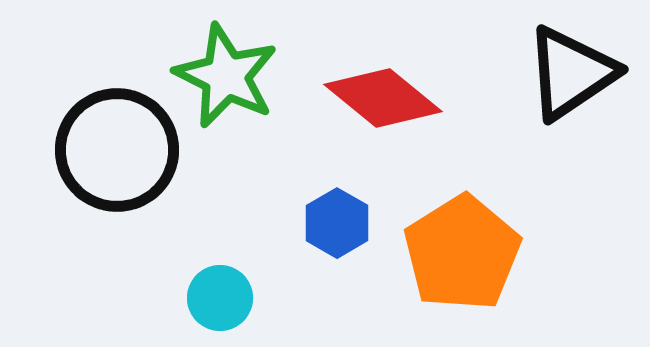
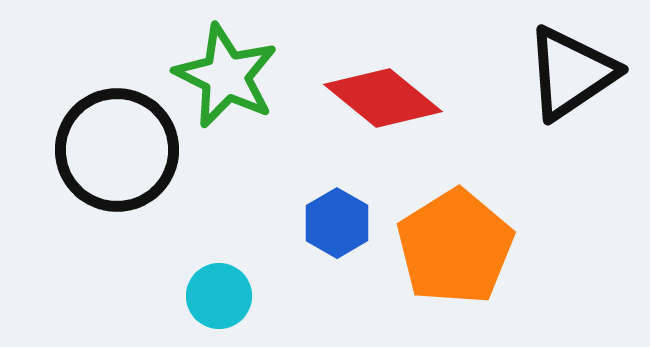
orange pentagon: moved 7 px left, 6 px up
cyan circle: moved 1 px left, 2 px up
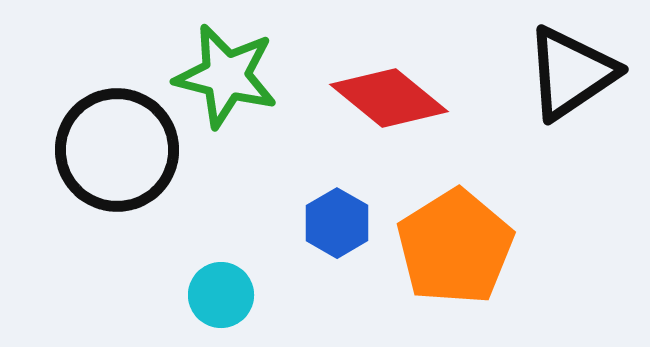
green star: rotated 12 degrees counterclockwise
red diamond: moved 6 px right
cyan circle: moved 2 px right, 1 px up
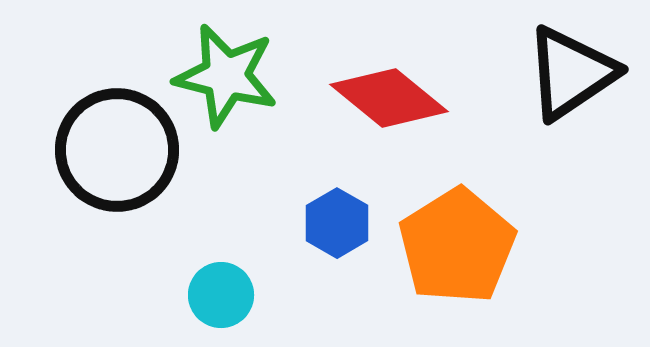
orange pentagon: moved 2 px right, 1 px up
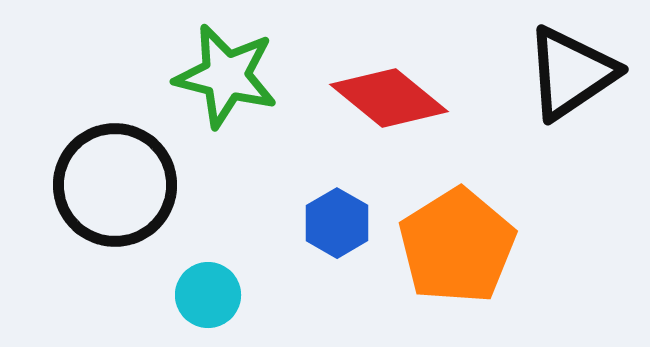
black circle: moved 2 px left, 35 px down
cyan circle: moved 13 px left
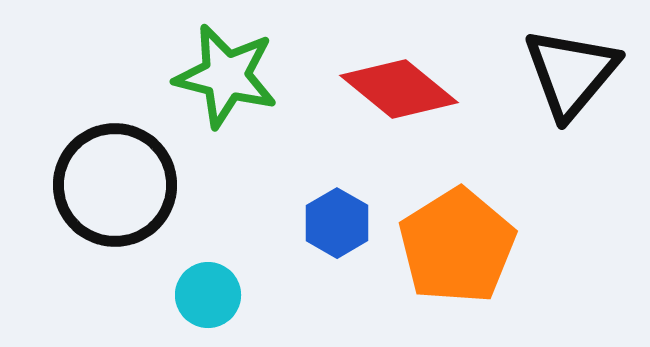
black triangle: rotated 16 degrees counterclockwise
red diamond: moved 10 px right, 9 px up
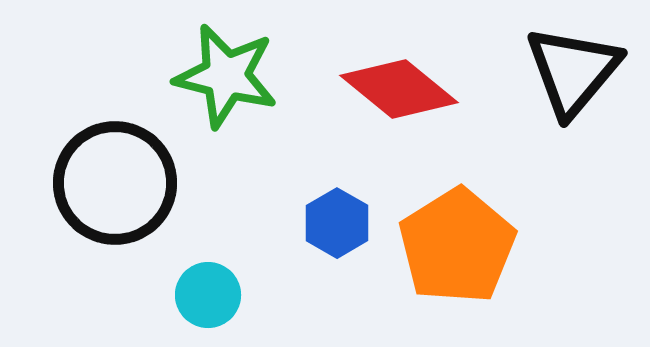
black triangle: moved 2 px right, 2 px up
black circle: moved 2 px up
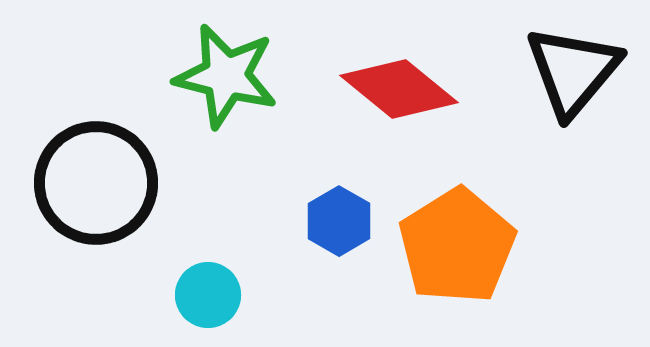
black circle: moved 19 px left
blue hexagon: moved 2 px right, 2 px up
